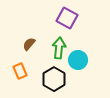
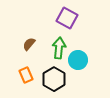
orange rectangle: moved 6 px right, 4 px down
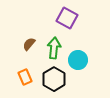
green arrow: moved 5 px left
orange rectangle: moved 1 px left, 2 px down
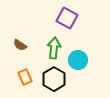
brown semicircle: moved 9 px left, 1 px down; rotated 96 degrees counterclockwise
